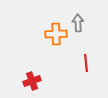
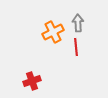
orange cross: moved 3 px left, 2 px up; rotated 25 degrees counterclockwise
red line: moved 10 px left, 16 px up
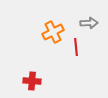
gray arrow: moved 11 px right; rotated 90 degrees clockwise
red cross: rotated 24 degrees clockwise
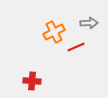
orange cross: moved 1 px right
red line: rotated 72 degrees clockwise
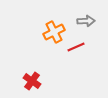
gray arrow: moved 3 px left, 2 px up
red cross: rotated 30 degrees clockwise
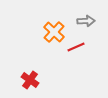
orange cross: rotated 20 degrees counterclockwise
red cross: moved 2 px left, 1 px up
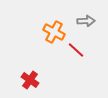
orange cross: rotated 15 degrees counterclockwise
red line: moved 3 px down; rotated 66 degrees clockwise
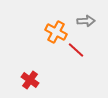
orange cross: moved 2 px right
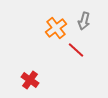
gray arrow: moved 2 px left; rotated 108 degrees clockwise
orange cross: moved 4 px up; rotated 25 degrees clockwise
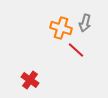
gray arrow: moved 1 px right, 2 px down
orange cross: moved 5 px right; rotated 35 degrees counterclockwise
